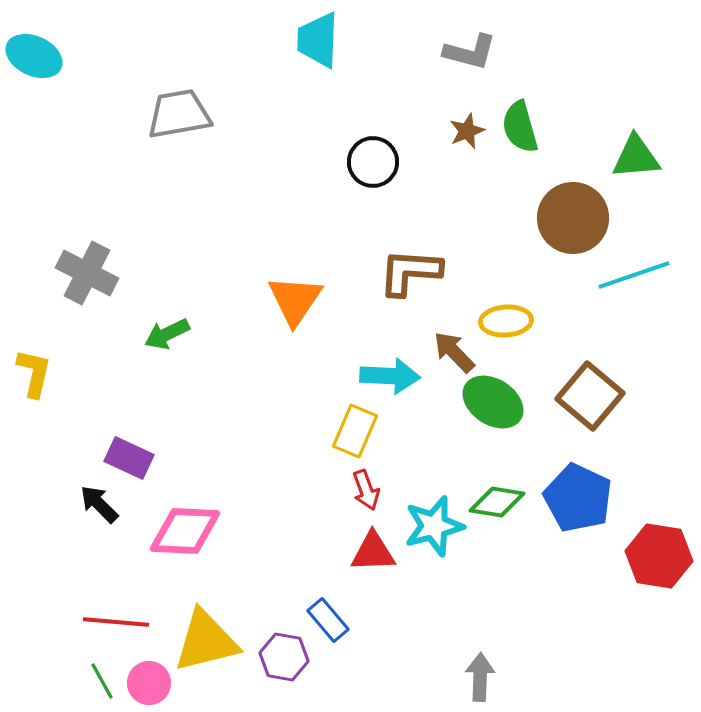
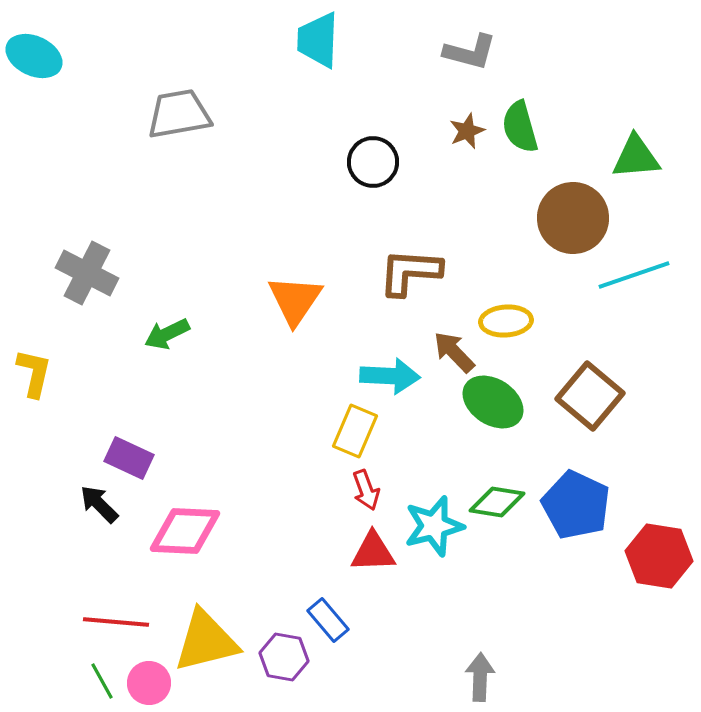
blue pentagon: moved 2 px left, 7 px down
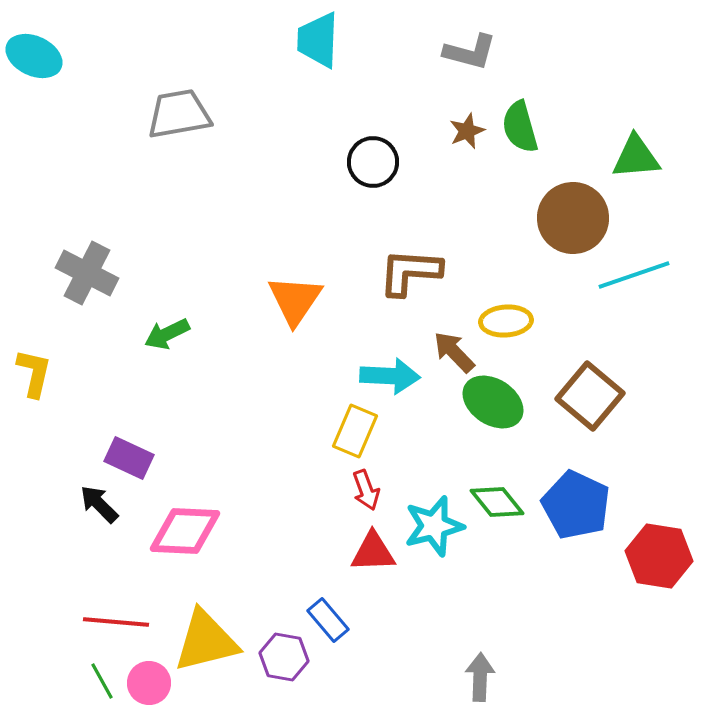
green diamond: rotated 42 degrees clockwise
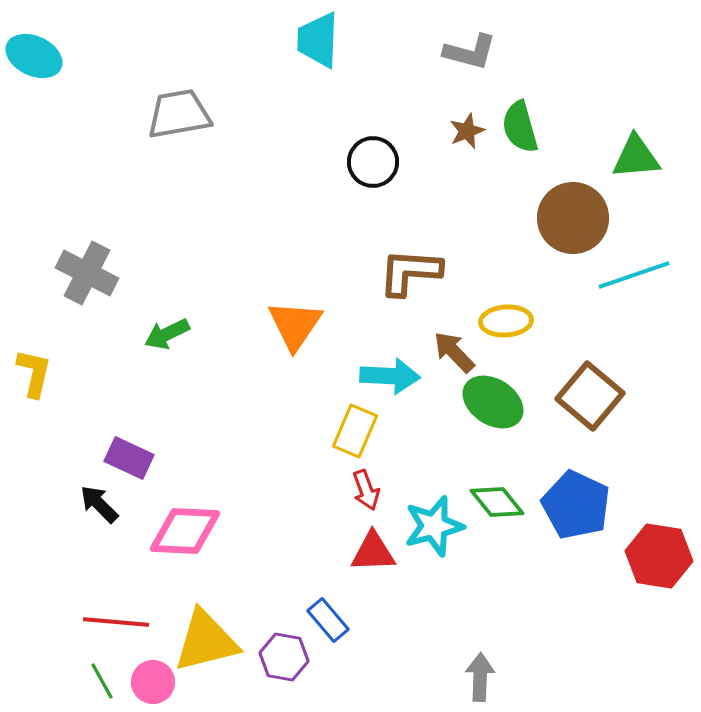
orange triangle: moved 25 px down
pink circle: moved 4 px right, 1 px up
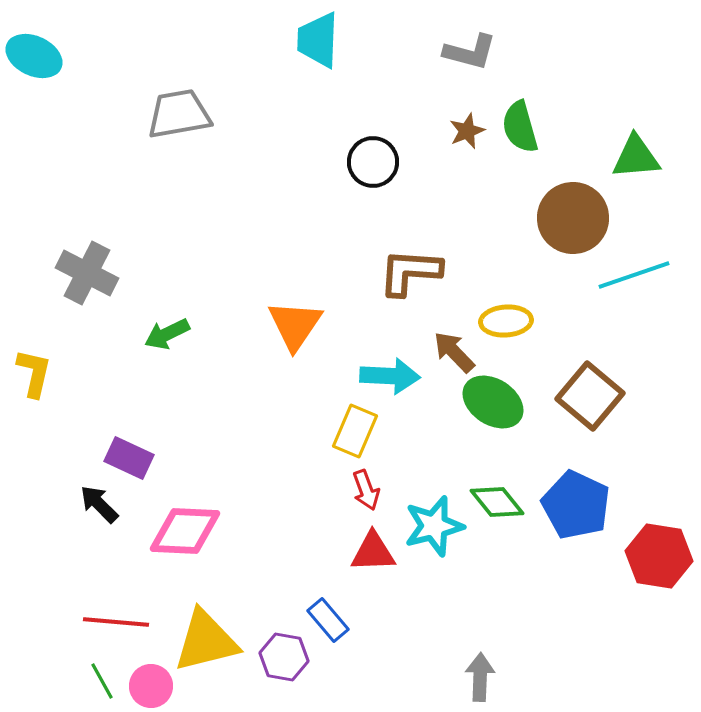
pink circle: moved 2 px left, 4 px down
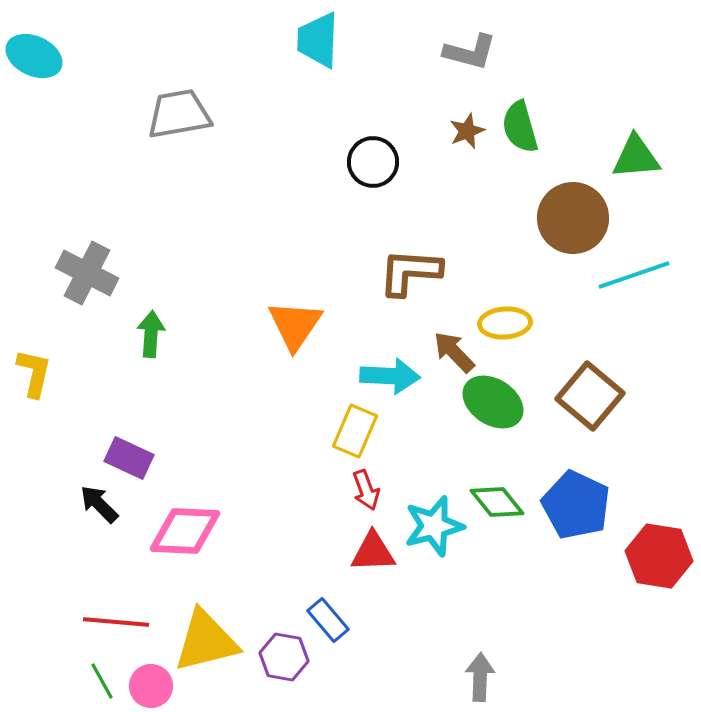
yellow ellipse: moved 1 px left, 2 px down
green arrow: moved 16 px left; rotated 120 degrees clockwise
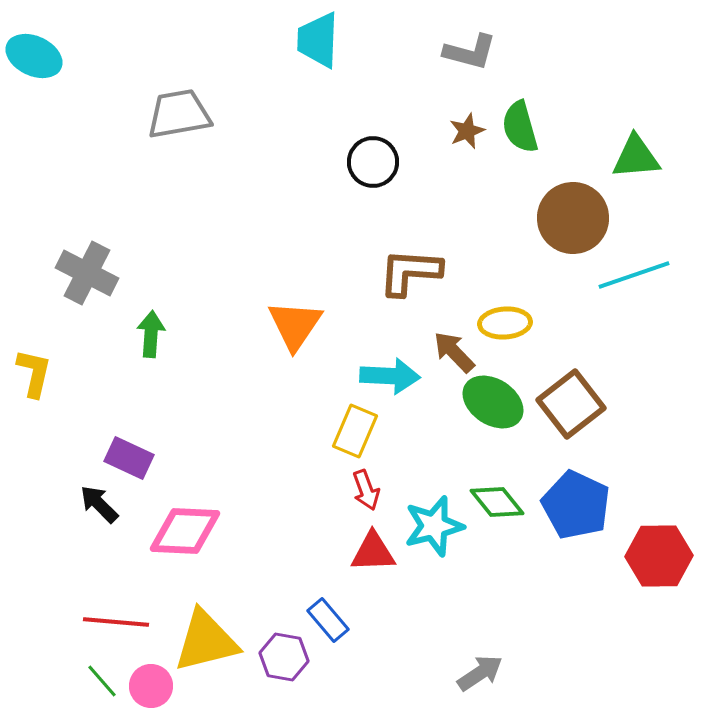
brown square: moved 19 px left, 8 px down; rotated 12 degrees clockwise
red hexagon: rotated 10 degrees counterclockwise
gray arrow: moved 4 px up; rotated 54 degrees clockwise
green line: rotated 12 degrees counterclockwise
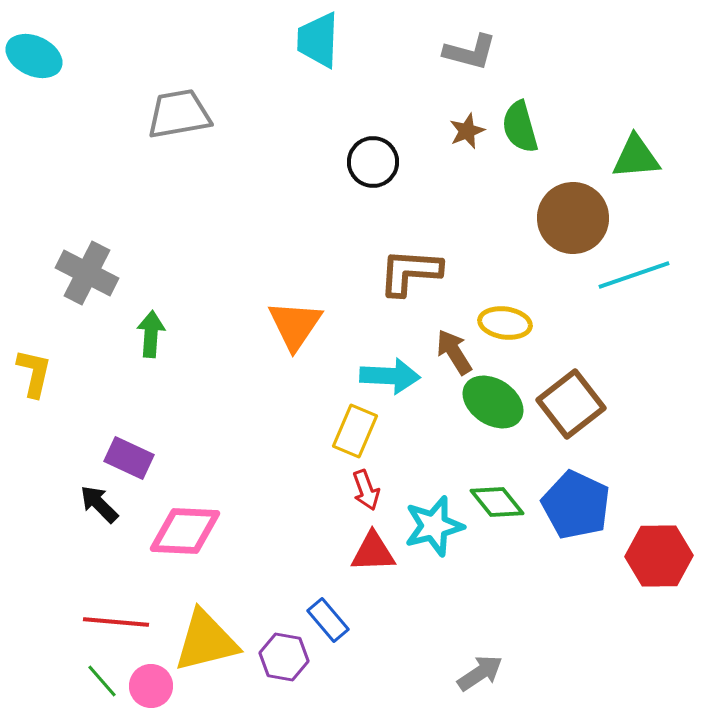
yellow ellipse: rotated 12 degrees clockwise
brown arrow: rotated 12 degrees clockwise
